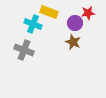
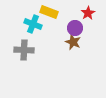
red star: rotated 24 degrees counterclockwise
purple circle: moved 5 px down
gray cross: rotated 18 degrees counterclockwise
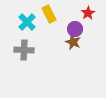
yellow rectangle: moved 2 px down; rotated 42 degrees clockwise
cyan cross: moved 6 px left, 2 px up; rotated 24 degrees clockwise
purple circle: moved 1 px down
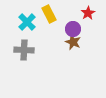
purple circle: moved 2 px left
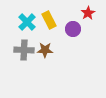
yellow rectangle: moved 6 px down
brown star: moved 28 px left, 8 px down; rotated 21 degrees counterclockwise
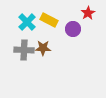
yellow rectangle: rotated 36 degrees counterclockwise
brown star: moved 2 px left, 2 px up
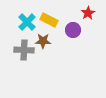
purple circle: moved 1 px down
brown star: moved 7 px up
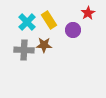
yellow rectangle: rotated 30 degrees clockwise
brown star: moved 1 px right, 4 px down
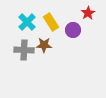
yellow rectangle: moved 2 px right, 2 px down
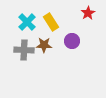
purple circle: moved 1 px left, 11 px down
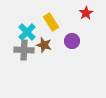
red star: moved 2 px left
cyan cross: moved 10 px down
brown star: rotated 14 degrees clockwise
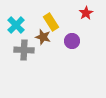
cyan cross: moved 11 px left, 7 px up
brown star: moved 1 px left, 8 px up
